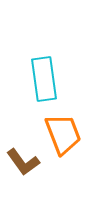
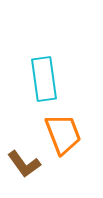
brown L-shape: moved 1 px right, 2 px down
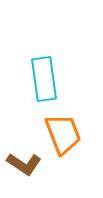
brown L-shape: rotated 20 degrees counterclockwise
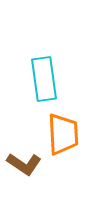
orange trapezoid: rotated 18 degrees clockwise
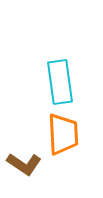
cyan rectangle: moved 16 px right, 3 px down
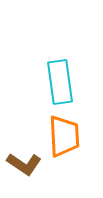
orange trapezoid: moved 1 px right, 2 px down
